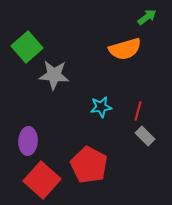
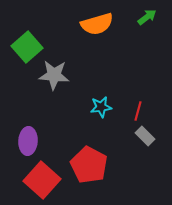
orange semicircle: moved 28 px left, 25 px up
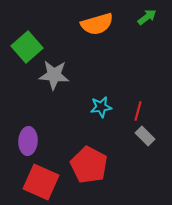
red square: moved 1 px left, 2 px down; rotated 18 degrees counterclockwise
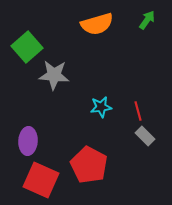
green arrow: moved 3 px down; rotated 18 degrees counterclockwise
red line: rotated 30 degrees counterclockwise
red square: moved 2 px up
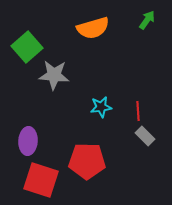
orange semicircle: moved 4 px left, 4 px down
red line: rotated 12 degrees clockwise
red pentagon: moved 2 px left, 4 px up; rotated 27 degrees counterclockwise
red square: rotated 6 degrees counterclockwise
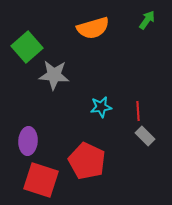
red pentagon: rotated 24 degrees clockwise
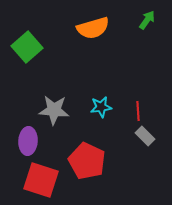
gray star: moved 35 px down
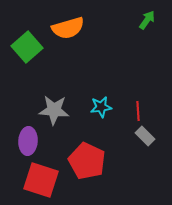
orange semicircle: moved 25 px left
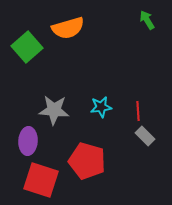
green arrow: rotated 66 degrees counterclockwise
red pentagon: rotated 9 degrees counterclockwise
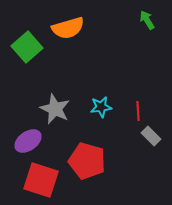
gray star: moved 1 px right, 1 px up; rotated 20 degrees clockwise
gray rectangle: moved 6 px right
purple ellipse: rotated 52 degrees clockwise
